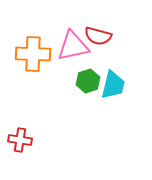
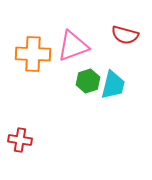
red semicircle: moved 27 px right, 1 px up
pink triangle: rotated 8 degrees counterclockwise
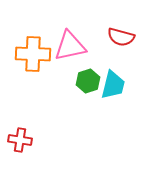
red semicircle: moved 4 px left, 2 px down
pink triangle: moved 3 px left; rotated 8 degrees clockwise
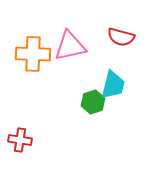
green hexagon: moved 5 px right, 21 px down
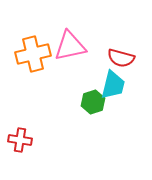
red semicircle: moved 21 px down
orange cross: rotated 16 degrees counterclockwise
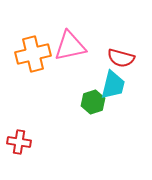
red cross: moved 1 px left, 2 px down
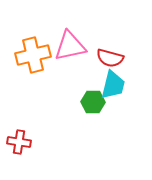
orange cross: moved 1 px down
red semicircle: moved 11 px left
green hexagon: rotated 20 degrees clockwise
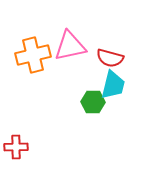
red cross: moved 3 px left, 5 px down; rotated 10 degrees counterclockwise
